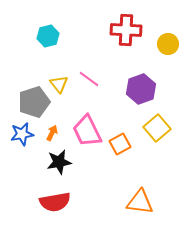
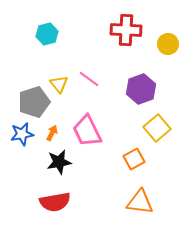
cyan hexagon: moved 1 px left, 2 px up
orange square: moved 14 px right, 15 px down
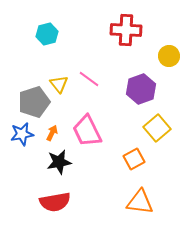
yellow circle: moved 1 px right, 12 px down
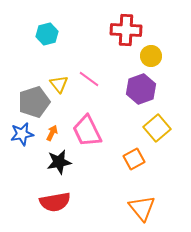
yellow circle: moved 18 px left
orange triangle: moved 2 px right, 6 px down; rotated 44 degrees clockwise
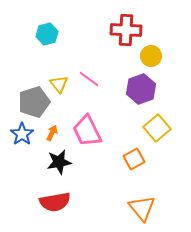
blue star: rotated 25 degrees counterclockwise
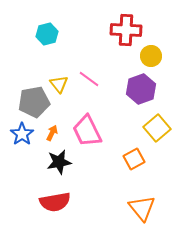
gray pentagon: rotated 8 degrees clockwise
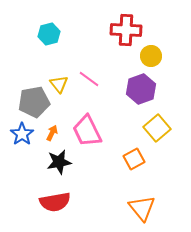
cyan hexagon: moved 2 px right
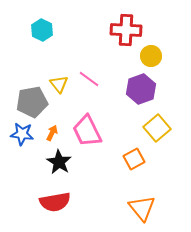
cyan hexagon: moved 7 px left, 4 px up; rotated 20 degrees counterclockwise
gray pentagon: moved 2 px left
blue star: rotated 30 degrees counterclockwise
black star: rotated 30 degrees counterclockwise
